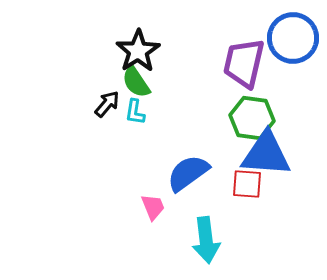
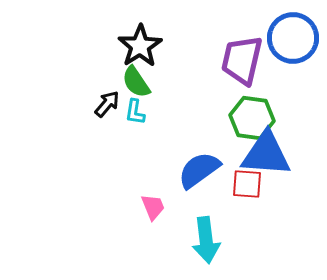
black star: moved 2 px right, 5 px up
purple trapezoid: moved 2 px left, 3 px up
blue semicircle: moved 11 px right, 3 px up
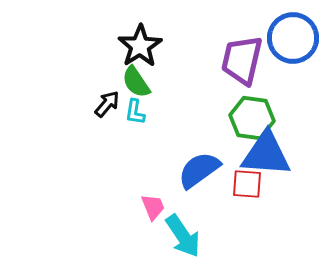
cyan arrow: moved 23 px left, 4 px up; rotated 27 degrees counterclockwise
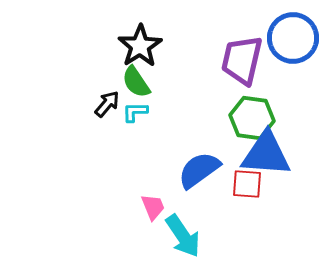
cyan L-shape: rotated 80 degrees clockwise
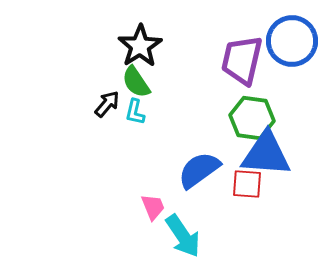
blue circle: moved 1 px left, 3 px down
cyan L-shape: rotated 76 degrees counterclockwise
